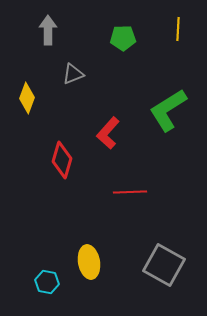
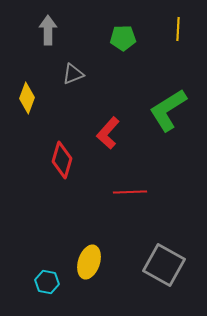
yellow ellipse: rotated 28 degrees clockwise
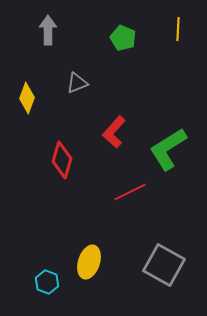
green pentagon: rotated 25 degrees clockwise
gray triangle: moved 4 px right, 9 px down
green L-shape: moved 39 px down
red L-shape: moved 6 px right, 1 px up
red line: rotated 24 degrees counterclockwise
cyan hexagon: rotated 10 degrees clockwise
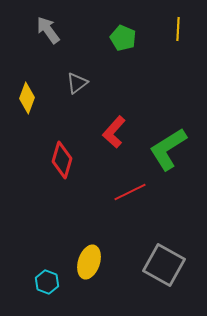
gray arrow: rotated 36 degrees counterclockwise
gray triangle: rotated 15 degrees counterclockwise
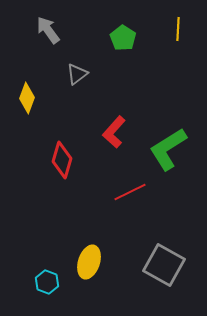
green pentagon: rotated 10 degrees clockwise
gray triangle: moved 9 px up
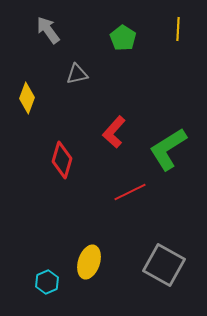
gray triangle: rotated 25 degrees clockwise
cyan hexagon: rotated 15 degrees clockwise
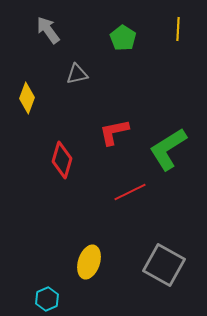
red L-shape: rotated 36 degrees clockwise
cyan hexagon: moved 17 px down
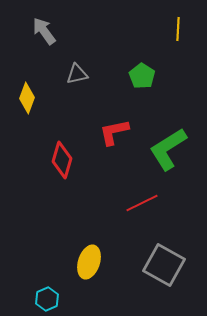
gray arrow: moved 4 px left, 1 px down
green pentagon: moved 19 px right, 38 px down
red line: moved 12 px right, 11 px down
